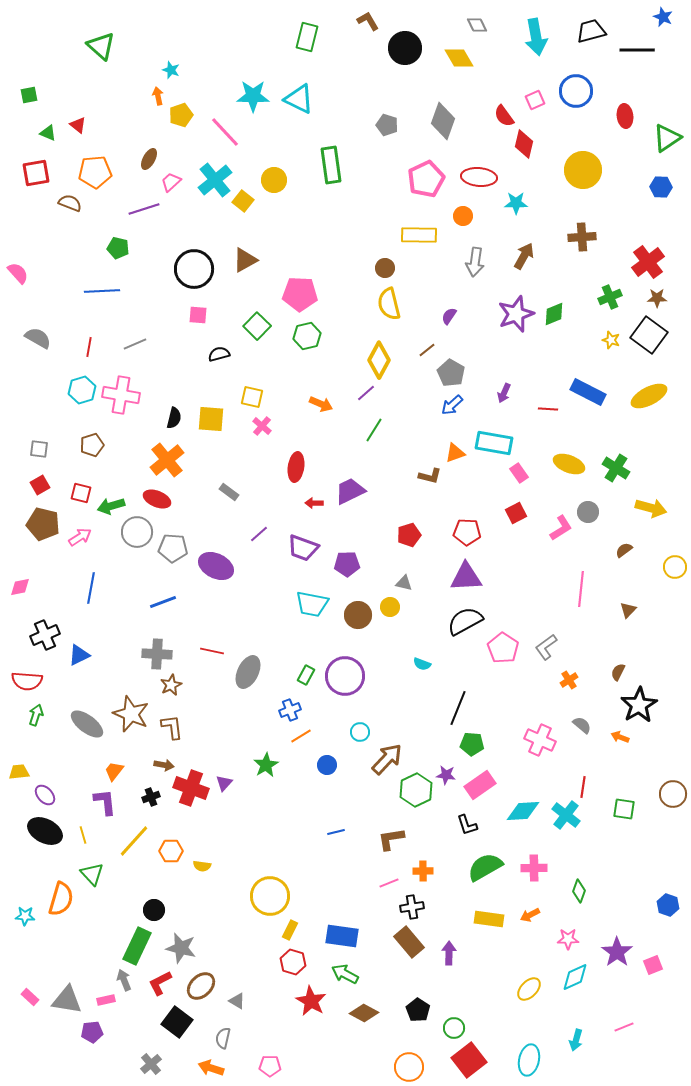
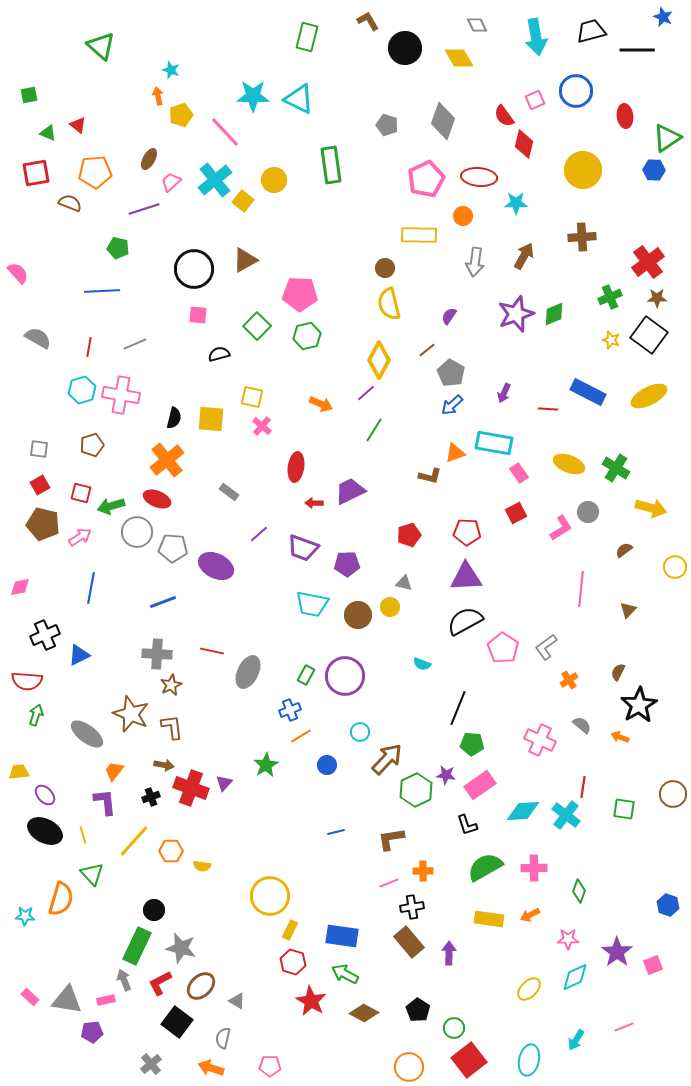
blue hexagon at (661, 187): moved 7 px left, 17 px up
gray ellipse at (87, 724): moved 10 px down
cyan arrow at (576, 1040): rotated 15 degrees clockwise
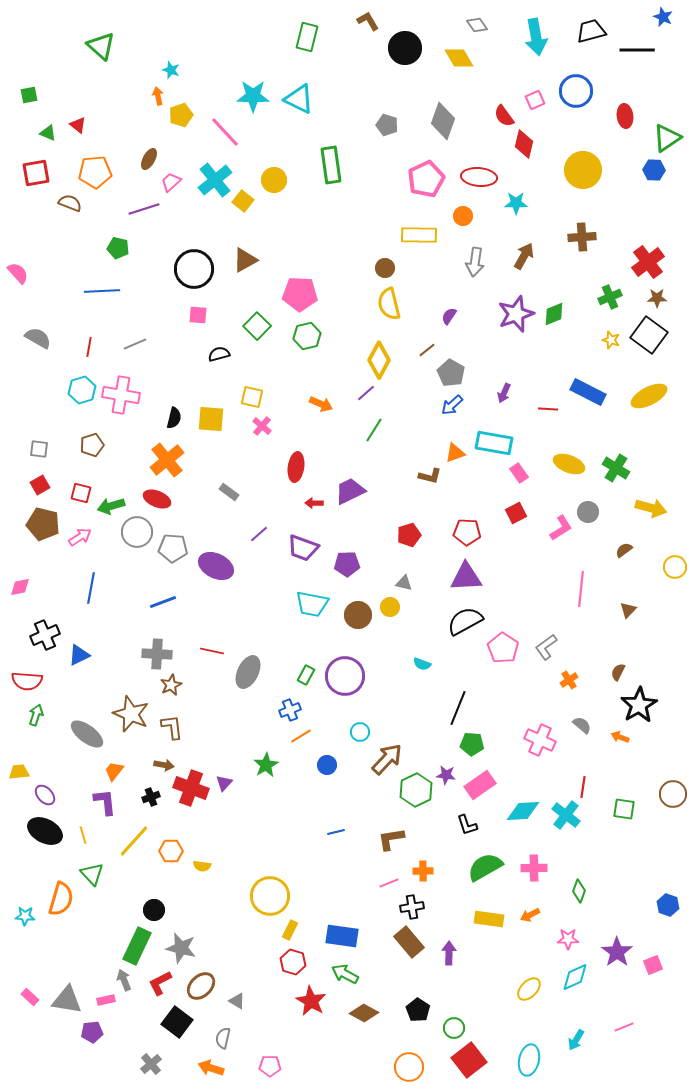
gray diamond at (477, 25): rotated 10 degrees counterclockwise
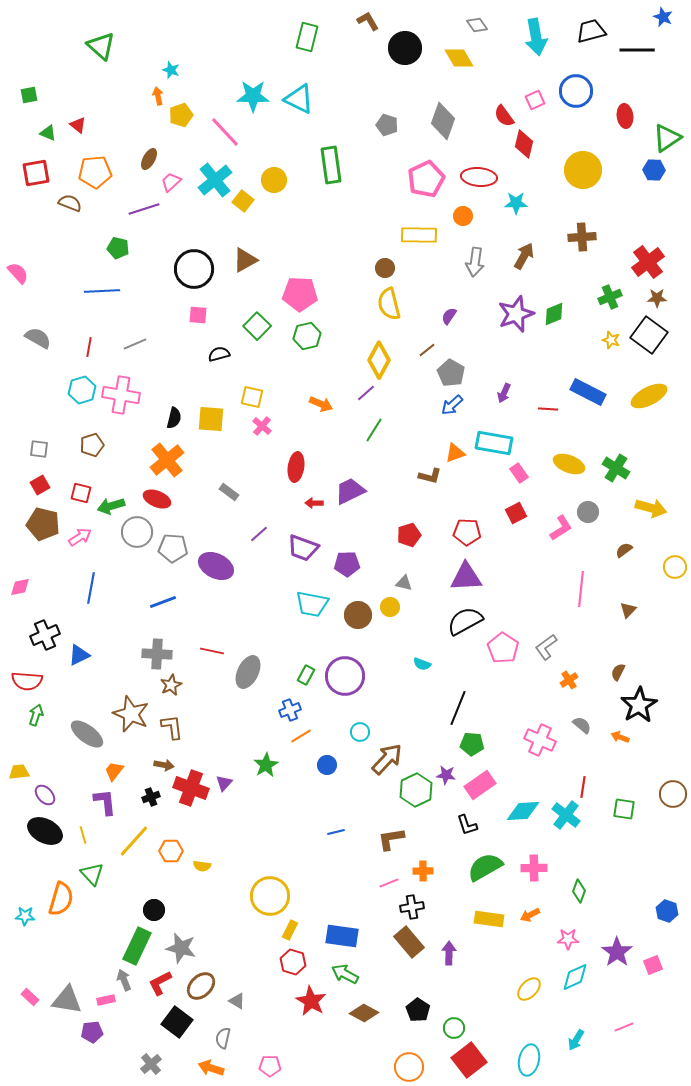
blue hexagon at (668, 905): moved 1 px left, 6 px down
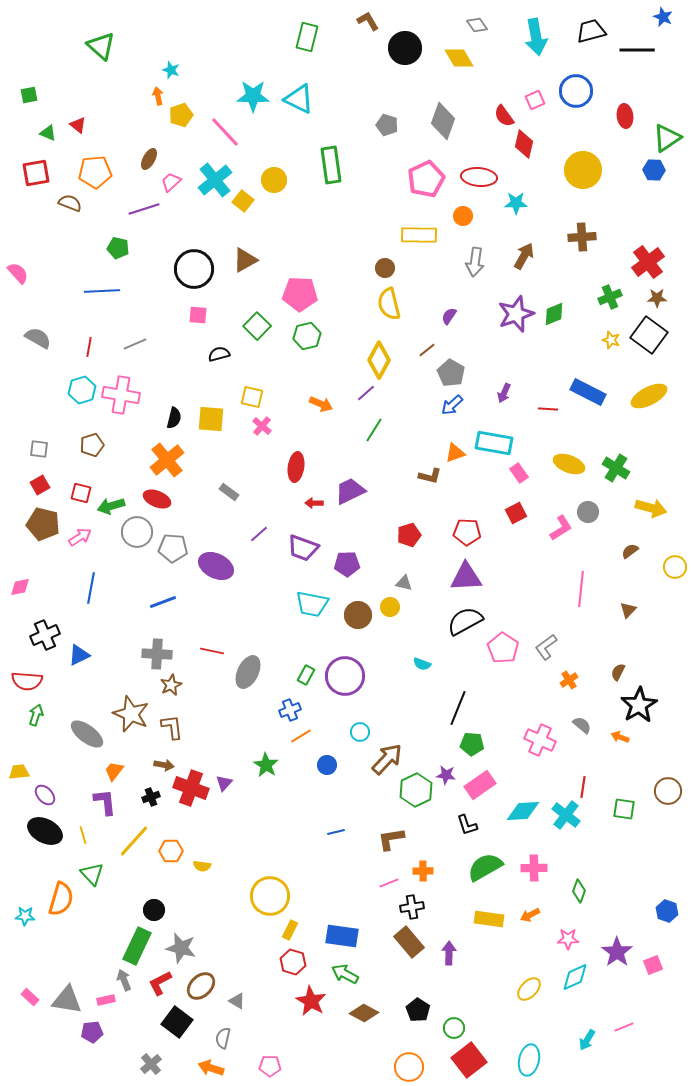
brown semicircle at (624, 550): moved 6 px right, 1 px down
green star at (266, 765): rotated 10 degrees counterclockwise
brown circle at (673, 794): moved 5 px left, 3 px up
cyan arrow at (576, 1040): moved 11 px right
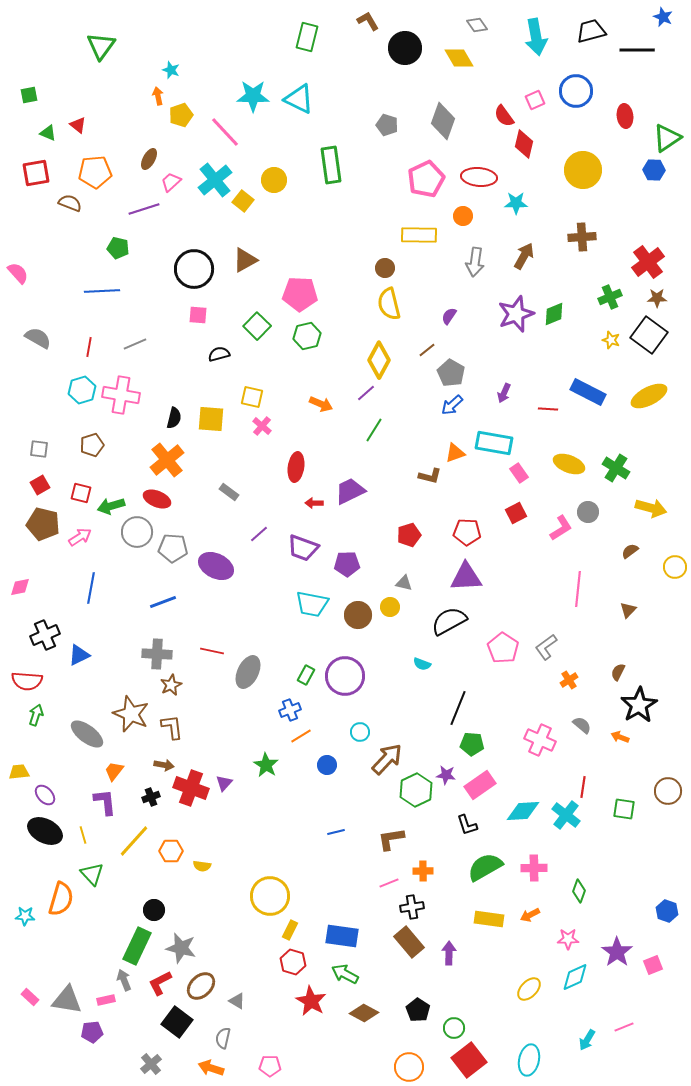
green triangle at (101, 46): rotated 24 degrees clockwise
pink line at (581, 589): moved 3 px left
black semicircle at (465, 621): moved 16 px left
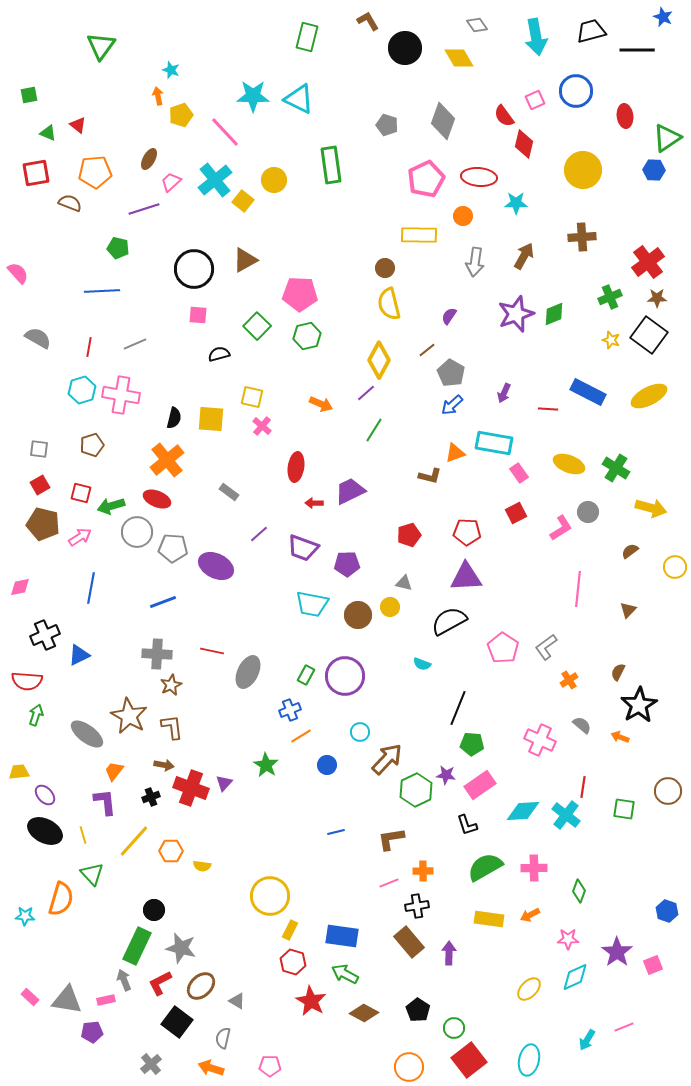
brown star at (131, 714): moved 2 px left, 2 px down; rotated 6 degrees clockwise
black cross at (412, 907): moved 5 px right, 1 px up
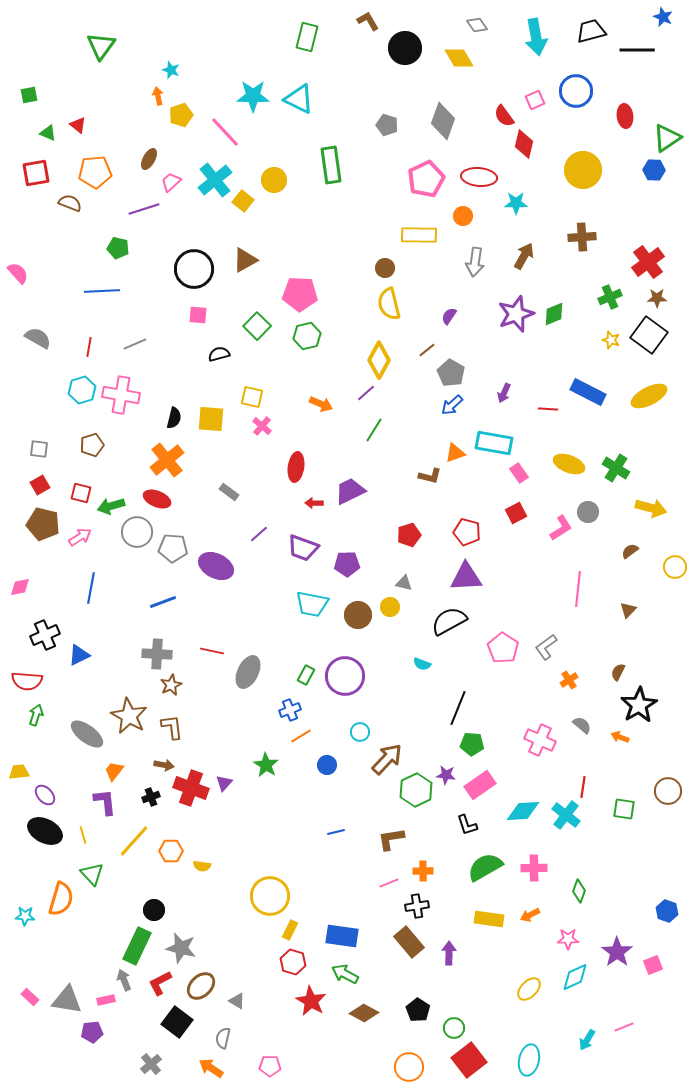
red pentagon at (467, 532): rotated 12 degrees clockwise
orange arrow at (211, 1068): rotated 15 degrees clockwise
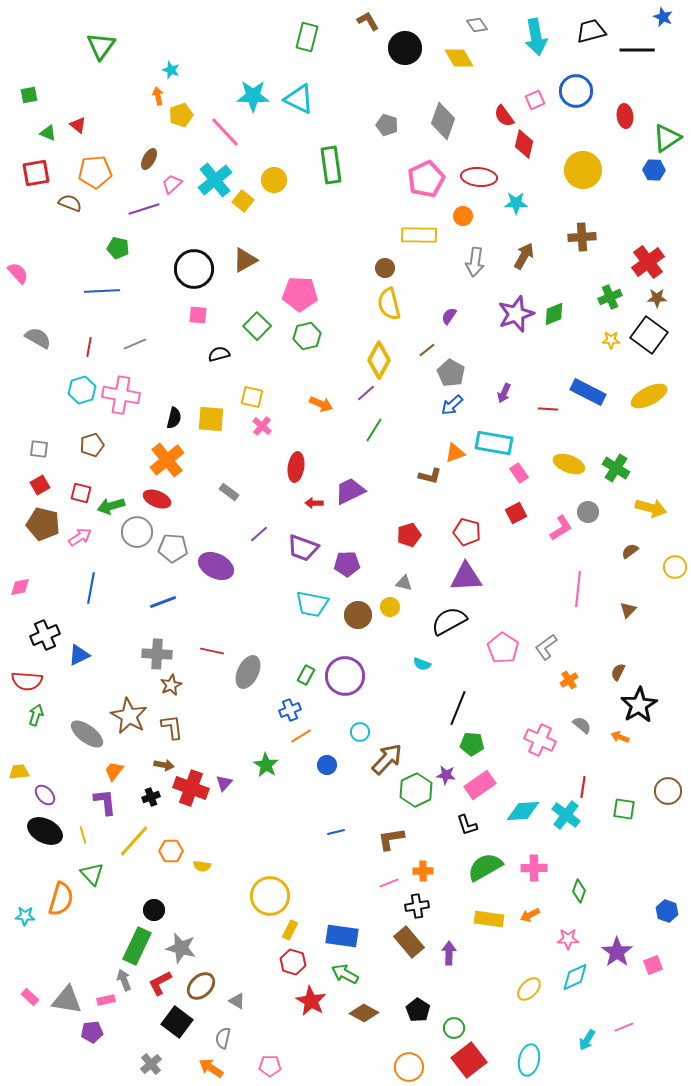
pink trapezoid at (171, 182): moved 1 px right, 2 px down
yellow star at (611, 340): rotated 18 degrees counterclockwise
